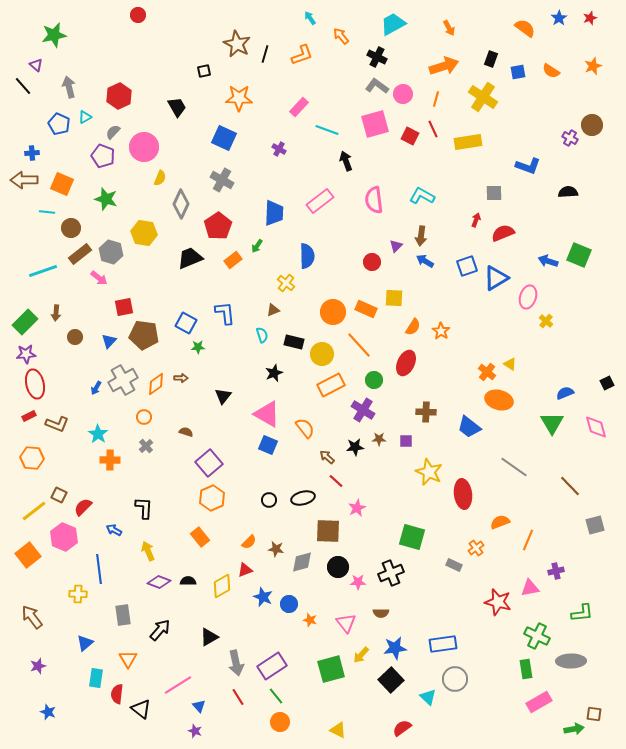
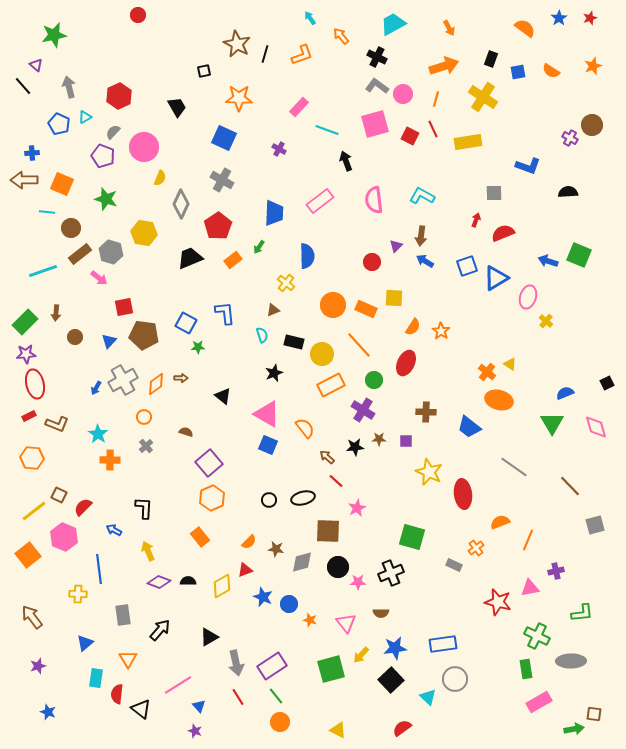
green arrow at (257, 246): moved 2 px right, 1 px down
orange circle at (333, 312): moved 7 px up
black triangle at (223, 396): rotated 30 degrees counterclockwise
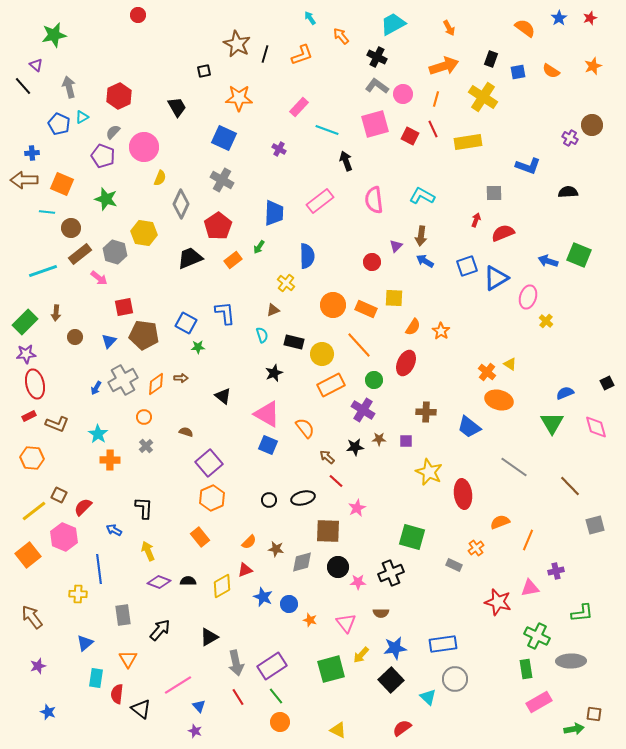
cyan triangle at (85, 117): moved 3 px left
gray hexagon at (111, 252): moved 4 px right
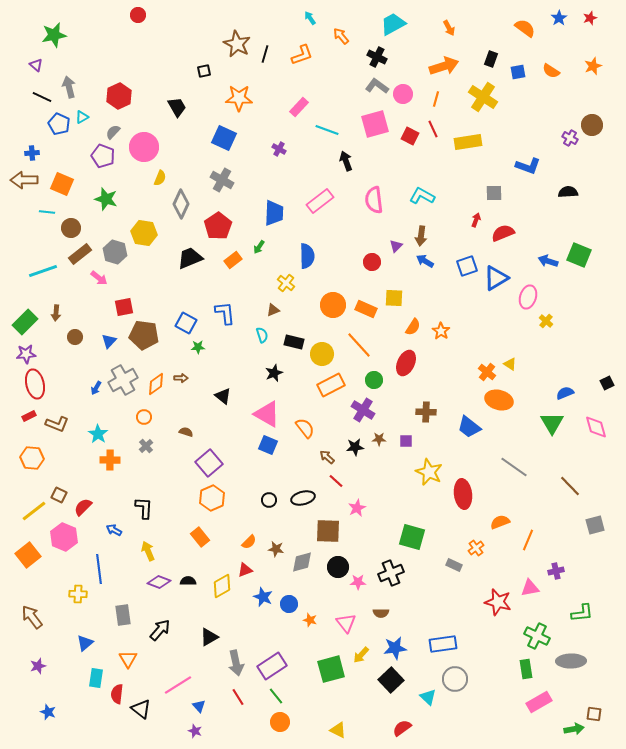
black line at (23, 86): moved 19 px right, 11 px down; rotated 24 degrees counterclockwise
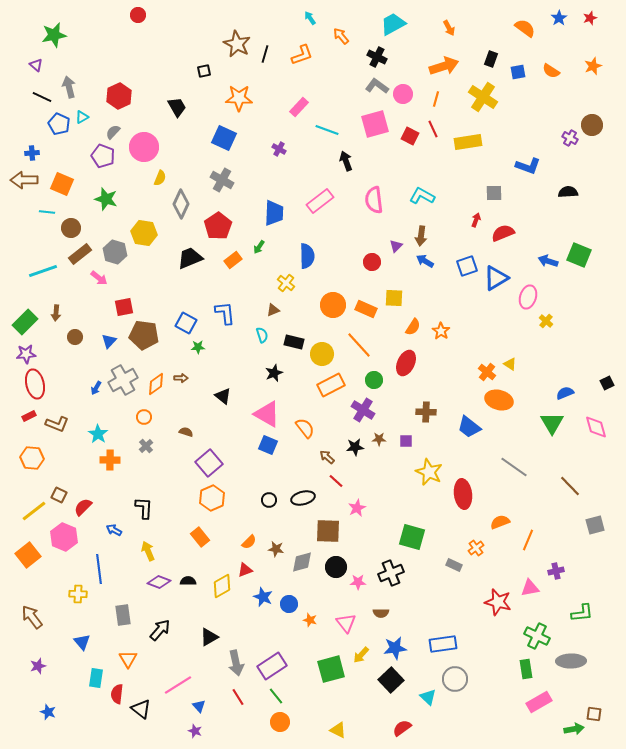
black circle at (338, 567): moved 2 px left
blue triangle at (85, 643): moved 3 px left, 1 px up; rotated 30 degrees counterclockwise
